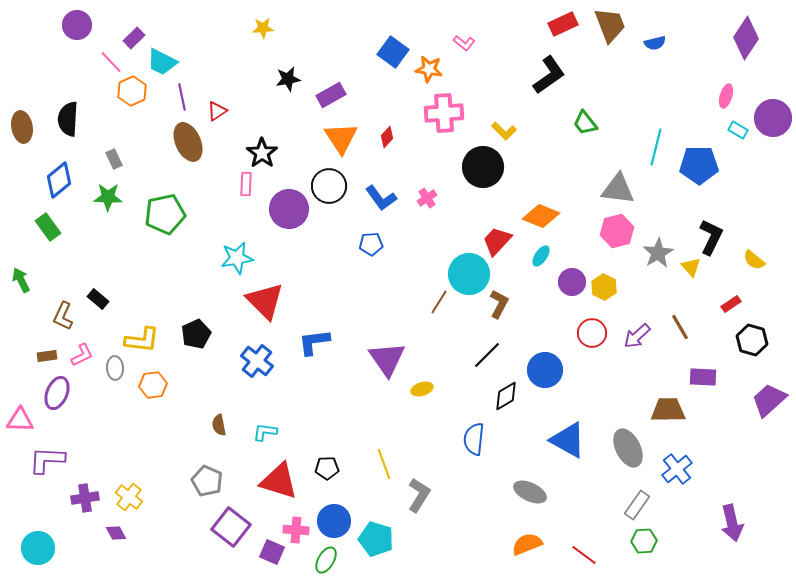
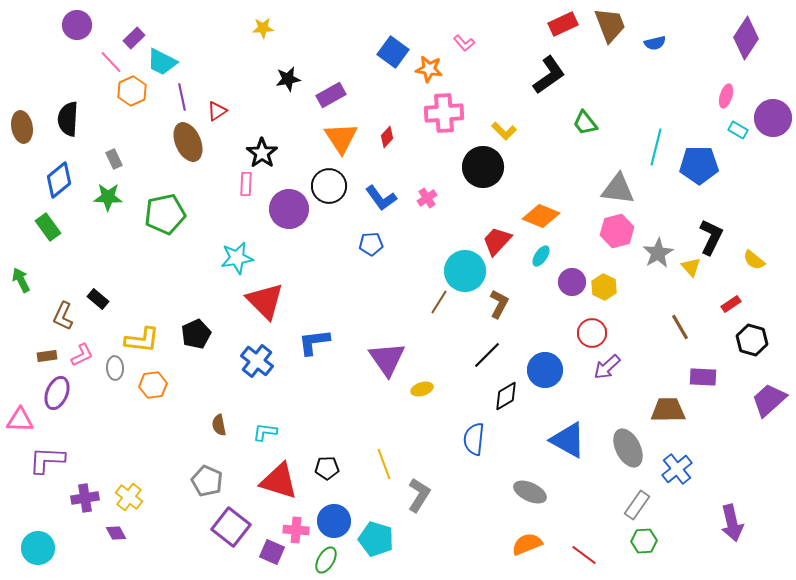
pink L-shape at (464, 43): rotated 10 degrees clockwise
cyan circle at (469, 274): moved 4 px left, 3 px up
purple arrow at (637, 336): moved 30 px left, 31 px down
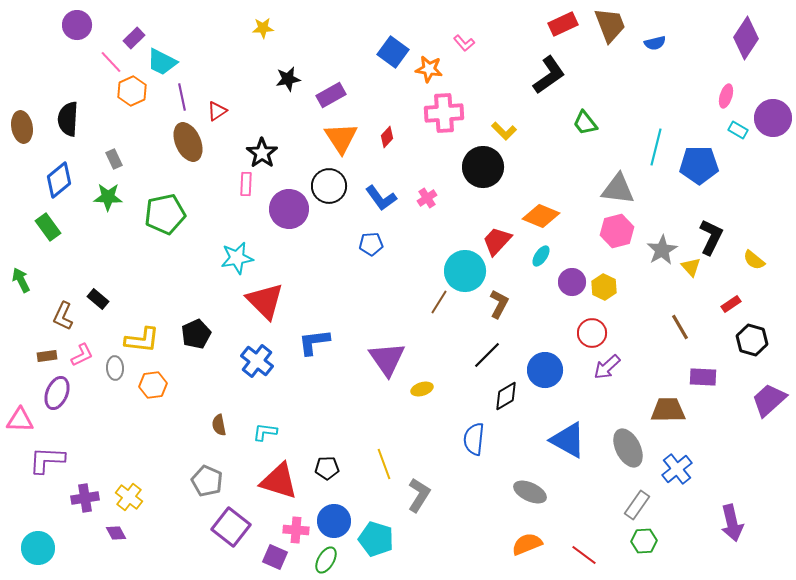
gray star at (658, 253): moved 4 px right, 3 px up
purple square at (272, 552): moved 3 px right, 5 px down
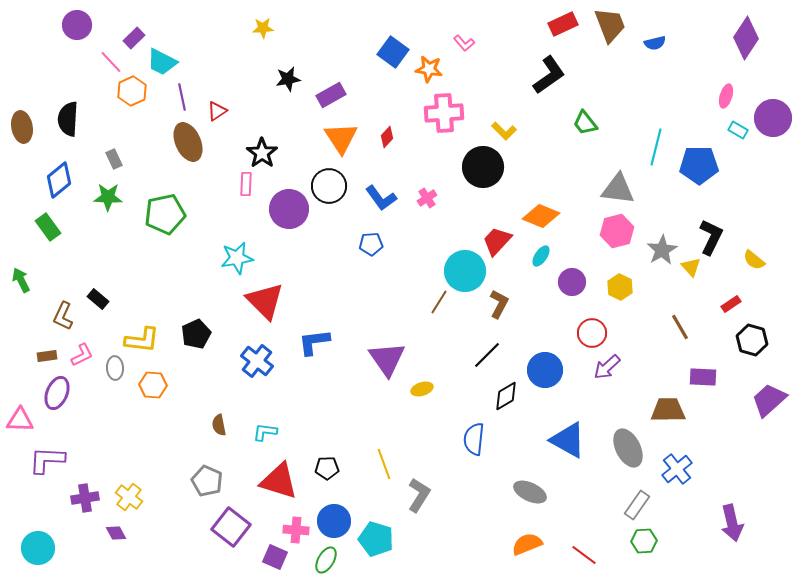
yellow hexagon at (604, 287): moved 16 px right
orange hexagon at (153, 385): rotated 12 degrees clockwise
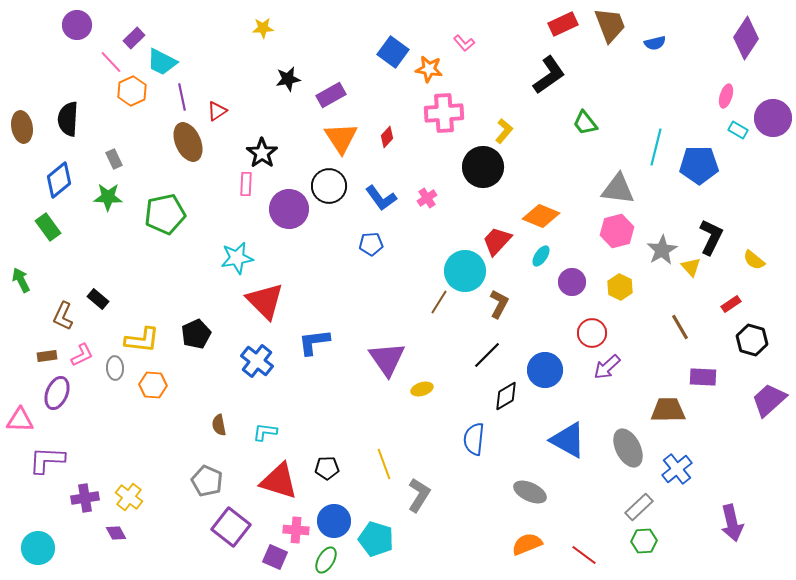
yellow L-shape at (504, 131): rotated 95 degrees counterclockwise
gray rectangle at (637, 505): moved 2 px right, 2 px down; rotated 12 degrees clockwise
